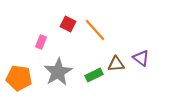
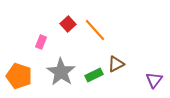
red square: rotated 21 degrees clockwise
purple triangle: moved 13 px right, 22 px down; rotated 30 degrees clockwise
brown triangle: rotated 24 degrees counterclockwise
gray star: moved 3 px right; rotated 8 degrees counterclockwise
orange pentagon: moved 2 px up; rotated 10 degrees clockwise
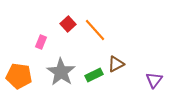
orange pentagon: rotated 10 degrees counterclockwise
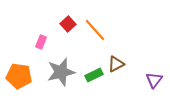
gray star: rotated 24 degrees clockwise
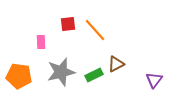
red square: rotated 35 degrees clockwise
pink rectangle: rotated 24 degrees counterclockwise
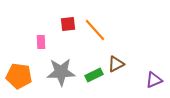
gray star: rotated 12 degrees clockwise
purple triangle: rotated 30 degrees clockwise
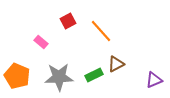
red square: moved 3 px up; rotated 21 degrees counterclockwise
orange line: moved 6 px right, 1 px down
pink rectangle: rotated 48 degrees counterclockwise
gray star: moved 2 px left, 5 px down
orange pentagon: moved 2 px left; rotated 15 degrees clockwise
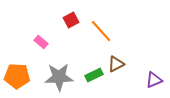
red square: moved 3 px right, 1 px up
orange pentagon: rotated 20 degrees counterclockwise
